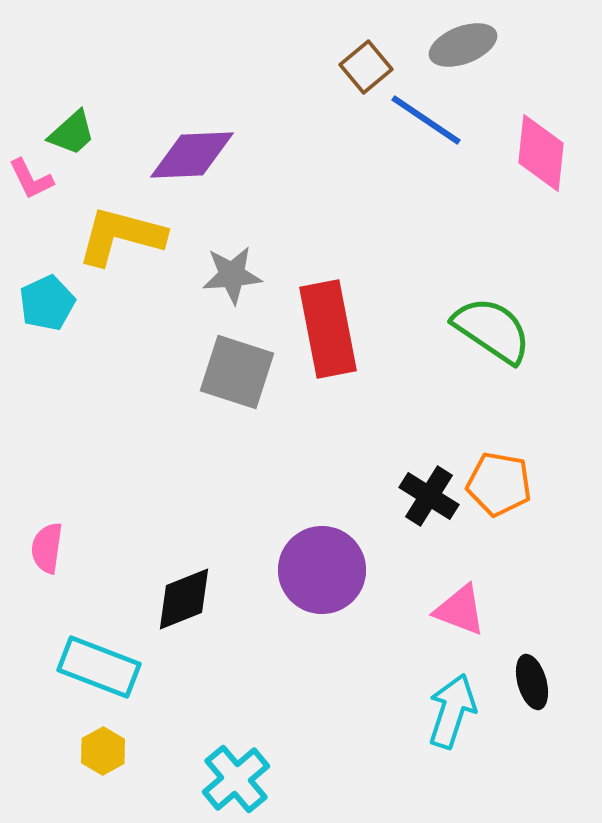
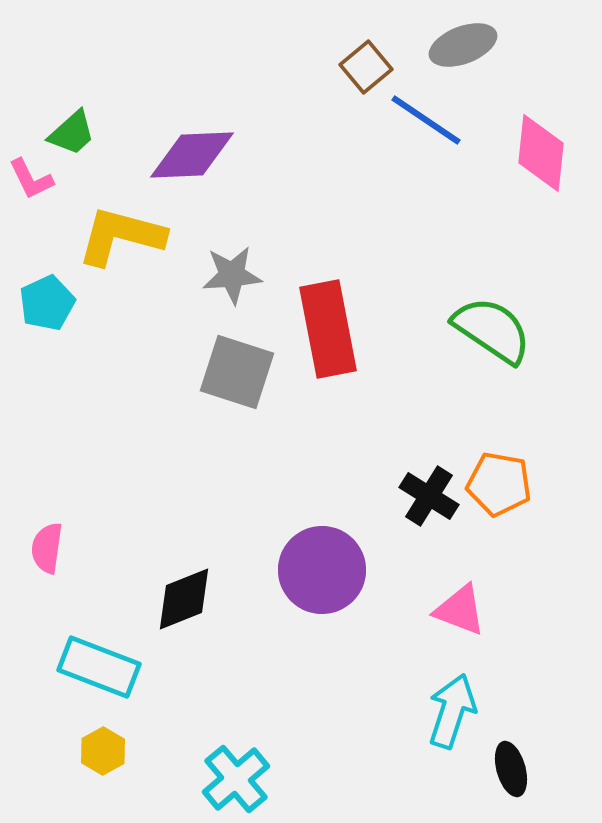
black ellipse: moved 21 px left, 87 px down
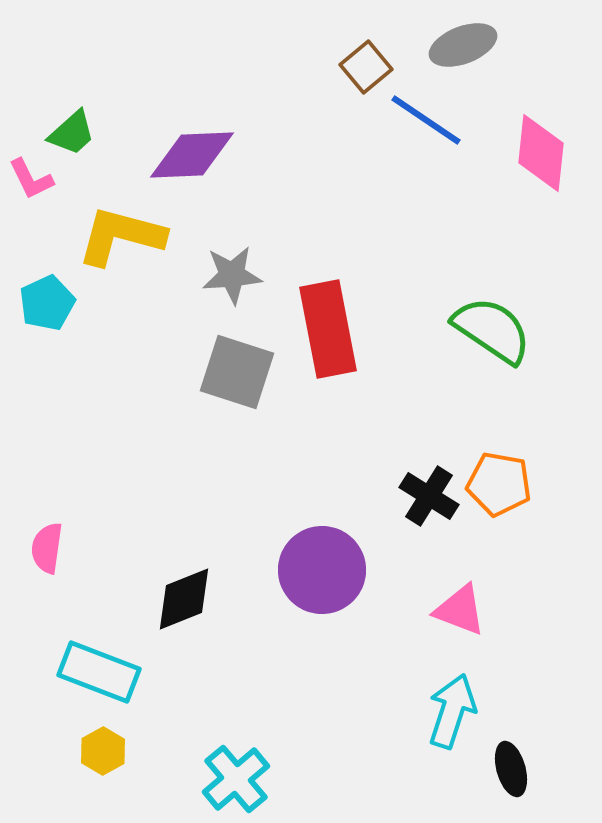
cyan rectangle: moved 5 px down
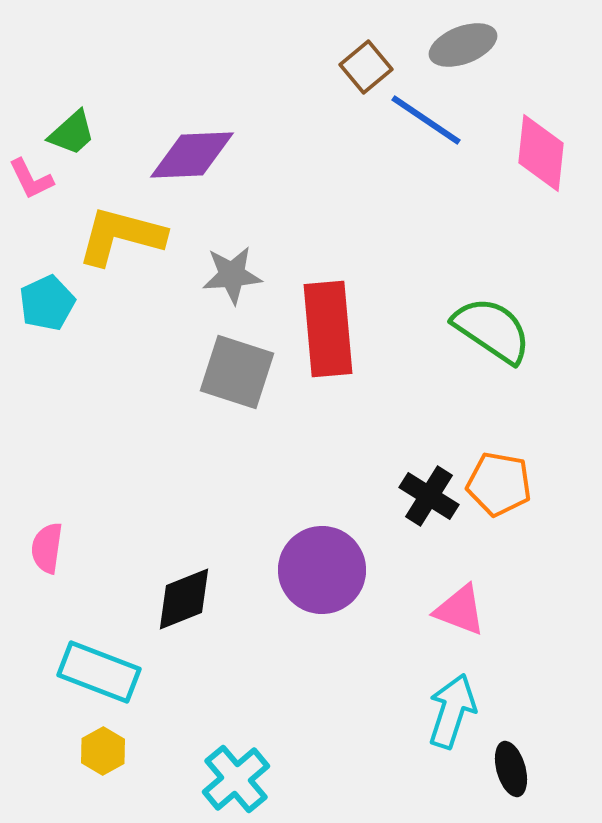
red rectangle: rotated 6 degrees clockwise
